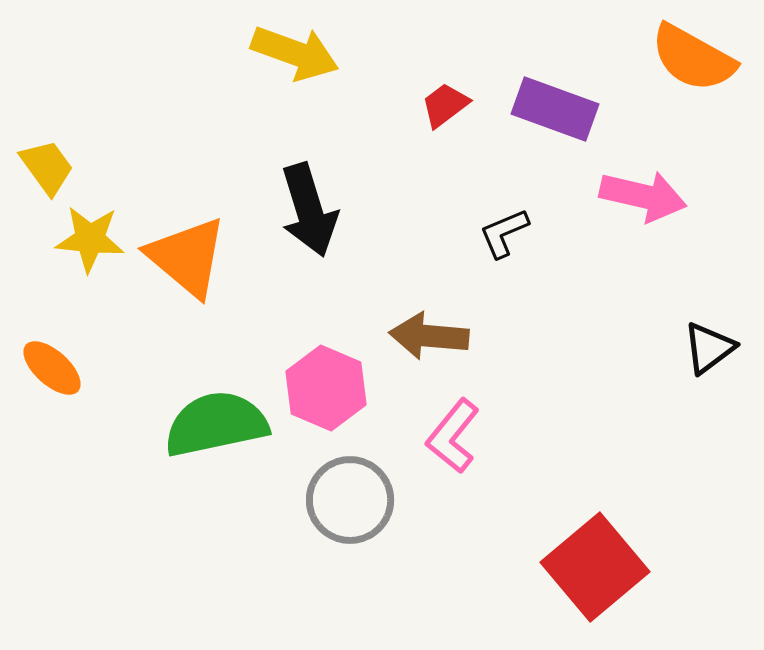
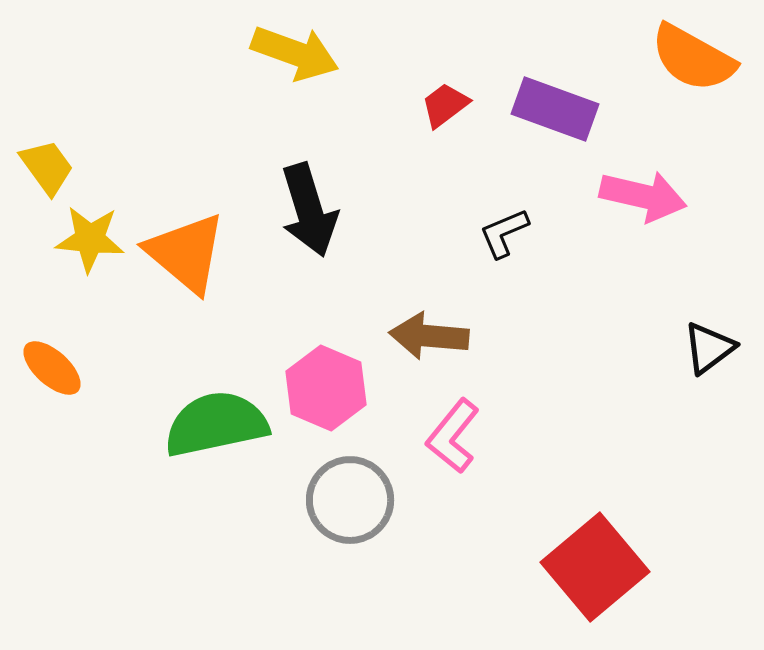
orange triangle: moved 1 px left, 4 px up
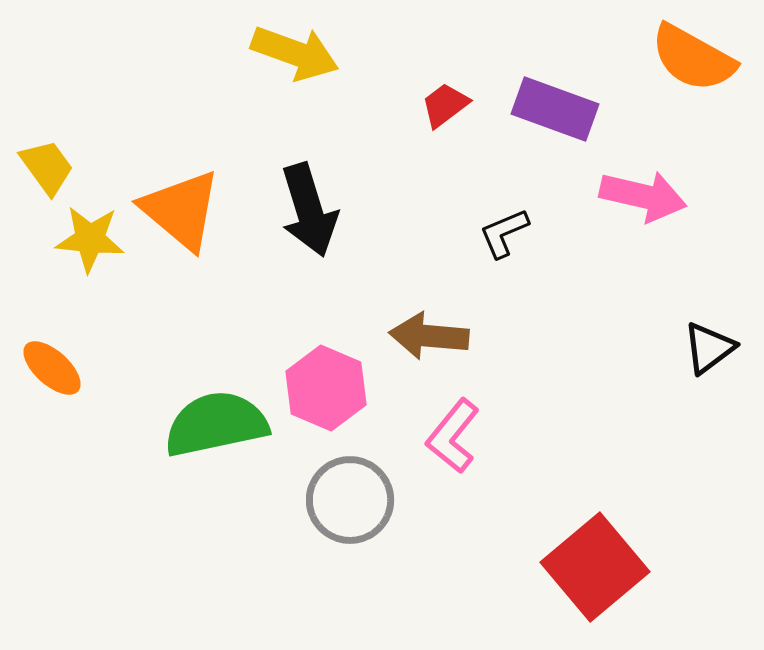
orange triangle: moved 5 px left, 43 px up
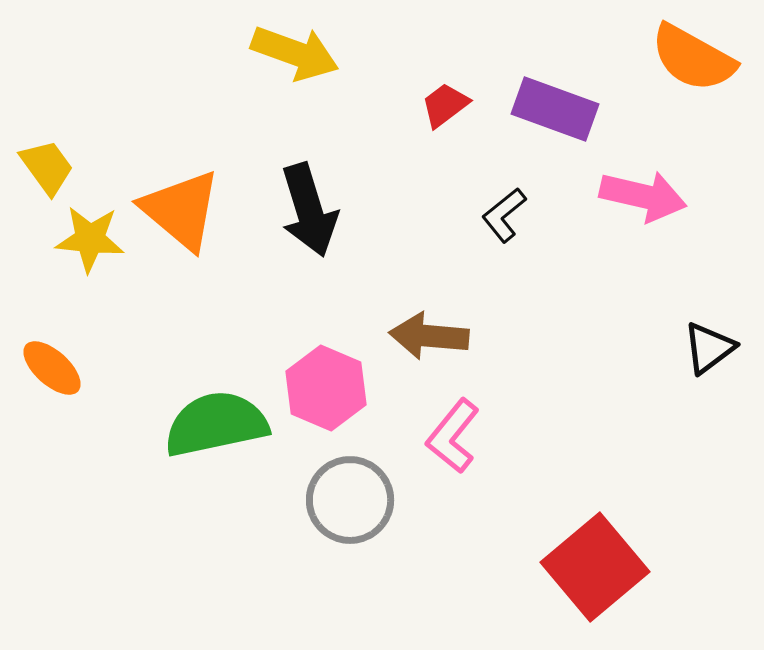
black L-shape: moved 18 px up; rotated 16 degrees counterclockwise
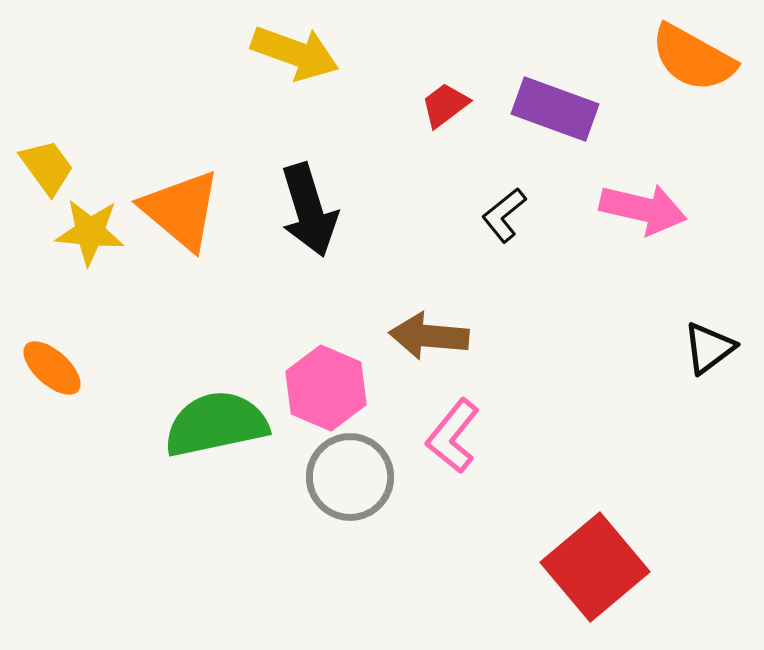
pink arrow: moved 13 px down
yellow star: moved 7 px up
gray circle: moved 23 px up
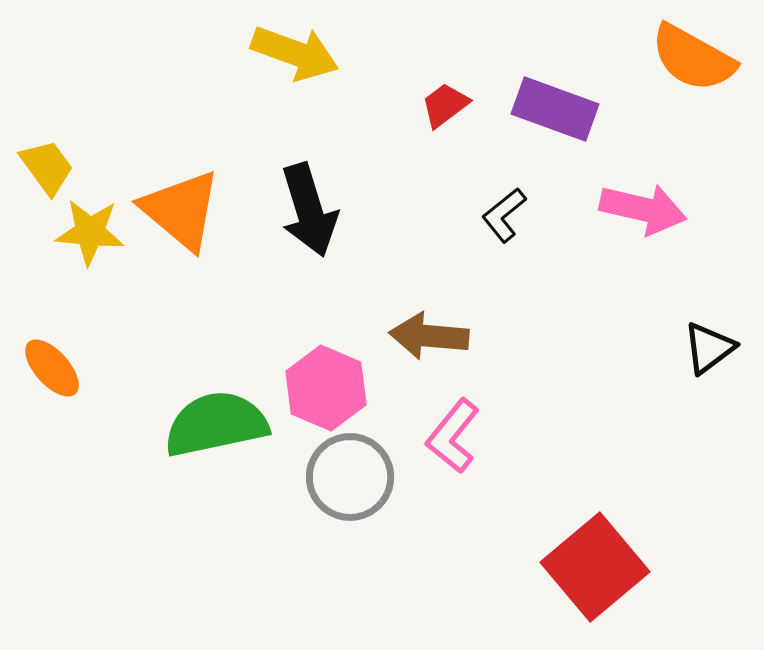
orange ellipse: rotated 6 degrees clockwise
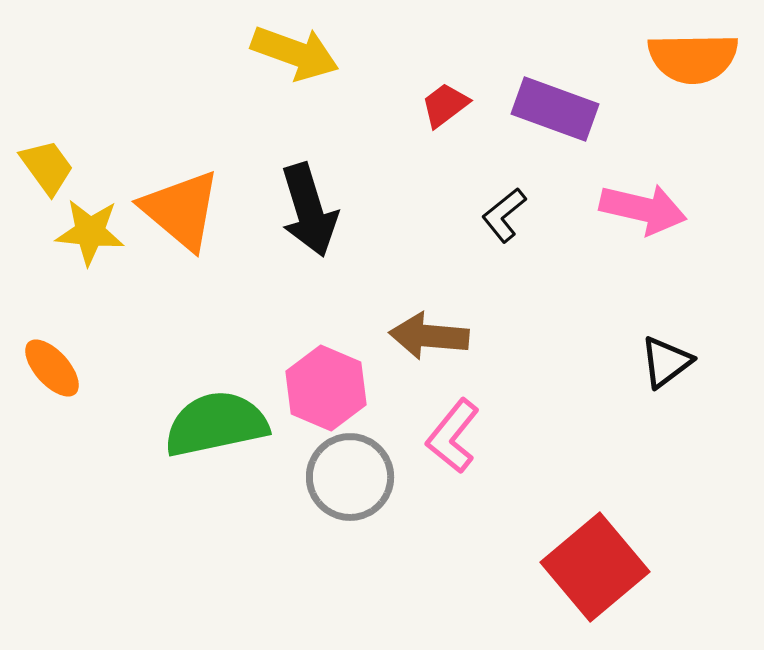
orange semicircle: rotated 30 degrees counterclockwise
black triangle: moved 43 px left, 14 px down
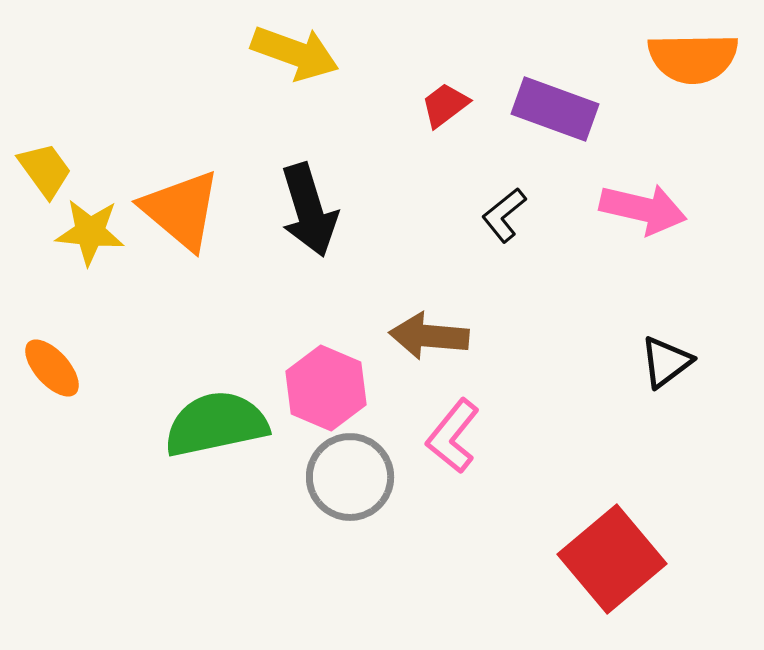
yellow trapezoid: moved 2 px left, 3 px down
red square: moved 17 px right, 8 px up
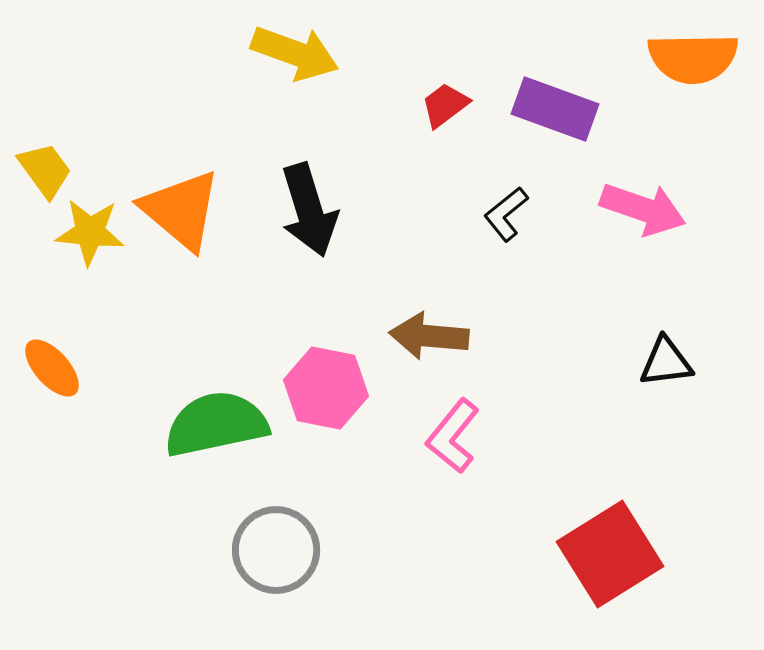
pink arrow: rotated 6 degrees clockwise
black L-shape: moved 2 px right, 1 px up
black triangle: rotated 30 degrees clockwise
pink hexagon: rotated 12 degrees counterclockwise
gray circle: moved 74 px left, 73 px down
red square: moved 2 px left, 5 px up; rotated 8 degrees clockwise
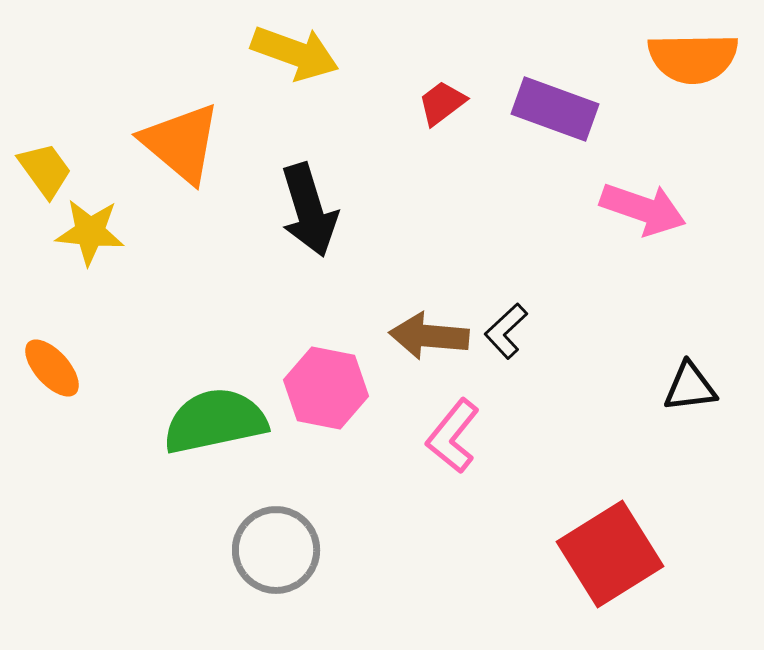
red trapezoid: moved 3 px left, 2 px up
orange triangle: moved 67 px up
black L-shape: moved 117 px down; rotated 4 degrees counterclockwise
black triangle: moved 24 px right, 25 px down
green semicircle: moved 1 px left, 3 px up
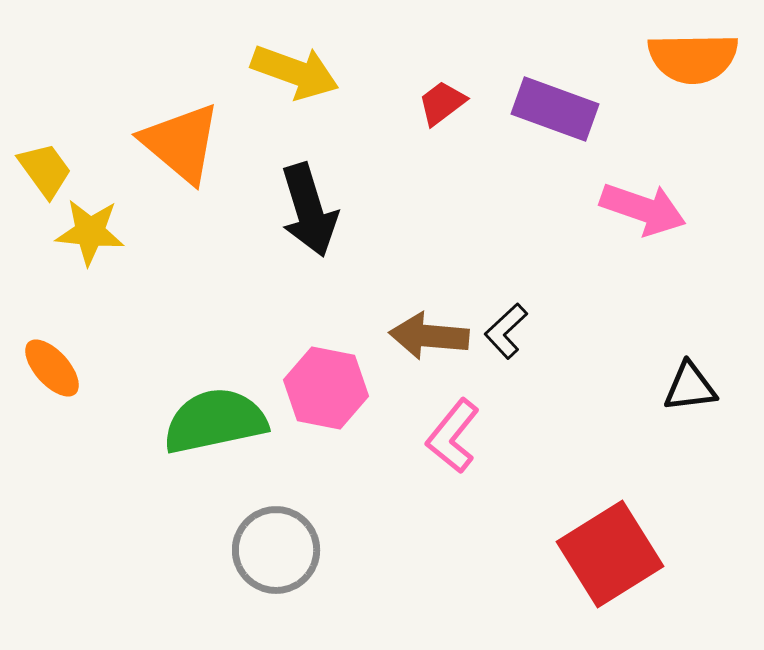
yellow arrow: moved 19 px down
